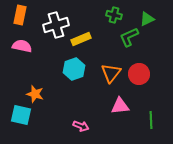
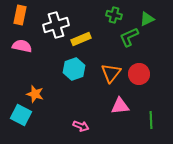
cyan square: rotated 15 degrees clockwise
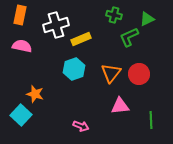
cyan square: rotated 15 degrees clockwise
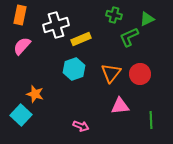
pink semicircle: rotated 60 degrees counterclockwise
red circle: moved 1 px right
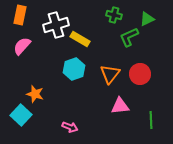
yellow rectangle: moved 1 px left; rotated 54 degrees clockwise
orange triangle: moved 1 px left, 1 px down
pink arrow: moved 11 px left, 1 px down
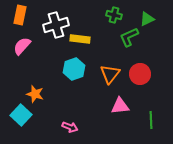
yellow rectangle: rotated 24 degrees counterclockwise
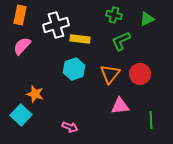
green L-shape: moved 8 px left, 4 px down
